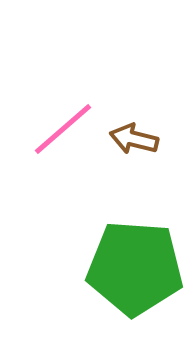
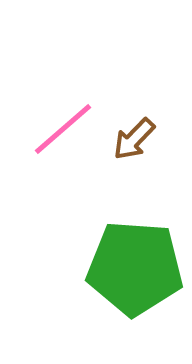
brown arrow: rotated 60 degrees counterclockwise
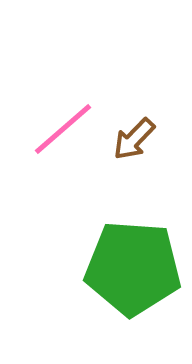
green pentagon: moved 2 px left
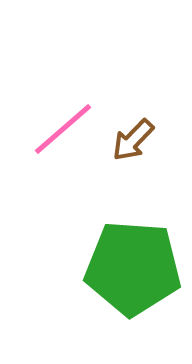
brown arrow: moved 1 px left, 1 px down
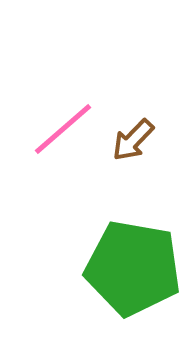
green pentagon: rotated 6 degrees clockwise
